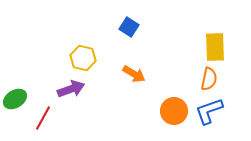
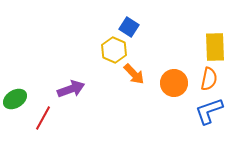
yellow hexagon: moved 31 px right, 8 px up; rotated 10 degrees clockwise
orange arrow: rotated 15 degrees clockwise
orange circle: moved 28 px up
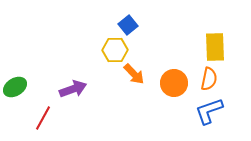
blue square: moved 1 px left, 2 px up; rotated 18 degrees clockwise
yellow hexagon: moved 1 px right; rotated 25 degrees counterclockwise
purple arrow: moved 2 px right
green ellipse: moved 12 px up
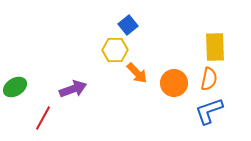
orange arrow: moved 3 px right, 1 px up
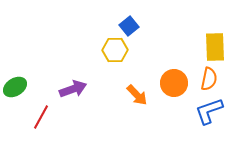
blue square: moved 1 px right, 1 px down
orange arrow: moved 22 px down
red line: moved 2 px left, 1 px up
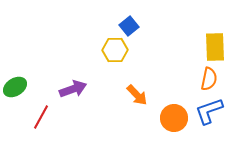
orange circle: moved 35 px down
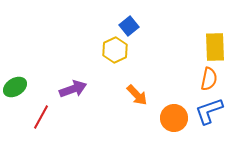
yellow hexagon: rotated 25 degrees counterclockwise
